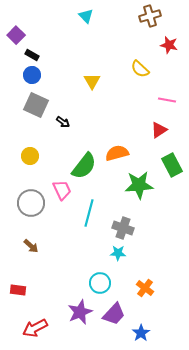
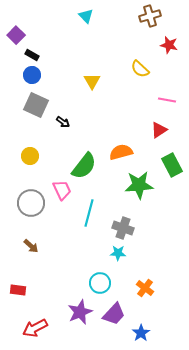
orange semicircle: moved 4 px right, 1 px up
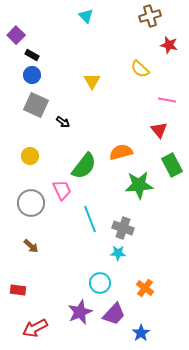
red triangle: rotated 36 degrees counterclockwise
cyan line: moved 1 px right, 6 px down; rotated 36 degrees counterclockwise
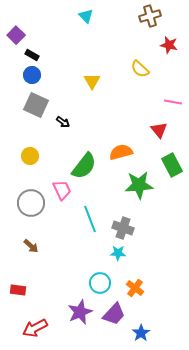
pink line: moved 6 px right, 2 px down
orange cross: moved 10 px left
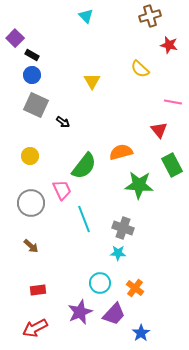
purple square: moved 1 px left, 3 px down
green star: rotated 8 degrees clockwise
cyan line: moved 6 px left
red rectangle: moved 20 px right; rotated 14 degrees counterclockwise
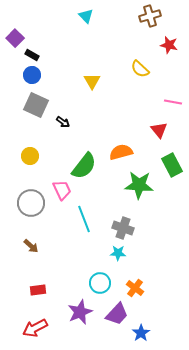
purple trapezoid: moved 3 px right
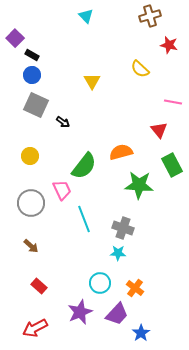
red rectangle: moved 1 px right, 4 px up; rotated 49 degrees clockwise
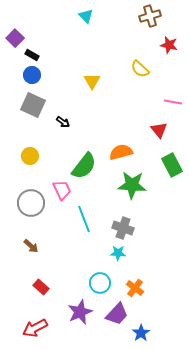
gray square: moved 3 px left
green star: moved 7 px left
red rectangle: moved 2 px right, 1 px down
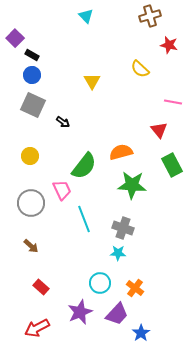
red arrow: moved 2 px right
